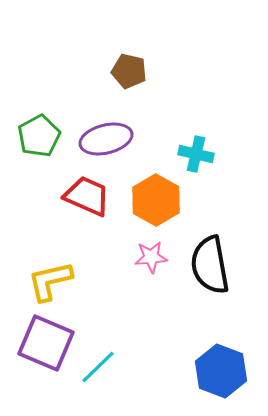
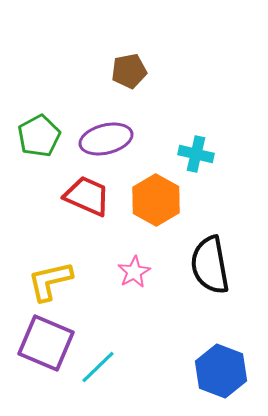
brown pentagon: rotated 24 degrees counterclockwise
pink star: moved 17 px left, 15 px down; rotated 24 degrees counterclockwise
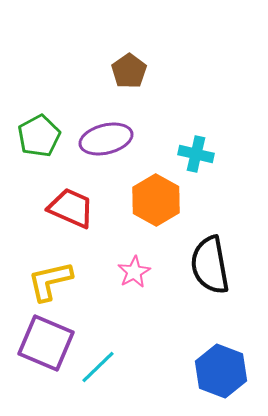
brown pentagon: rotated 24 degrees counterclockwise
red trapezoid: moved 16 px left, 12 px down
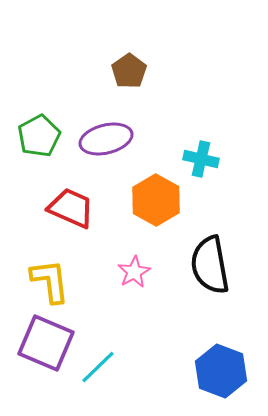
cyan cross: moved 5 px right, 5 px down
yellow L-shape: rotated 96 degrees clockwise
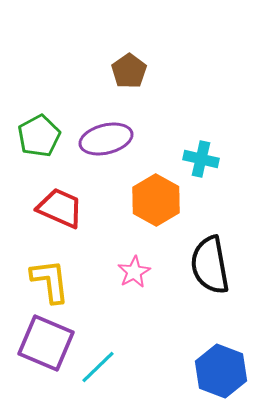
red trapezoid: moved 11 px left
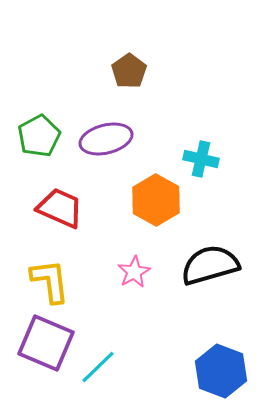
black semicircle: rotated 84 degrees clockwise
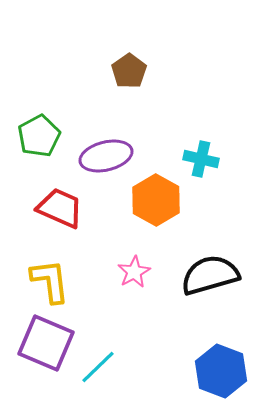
purple ellipse: moved 17 px down
black semicircle: moved 10 px down
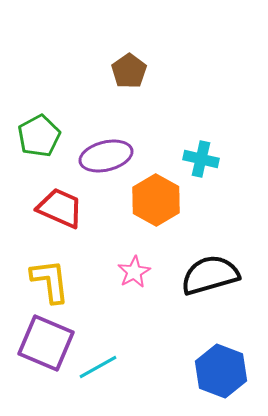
cyan line: rotated 15 degrees clockwise
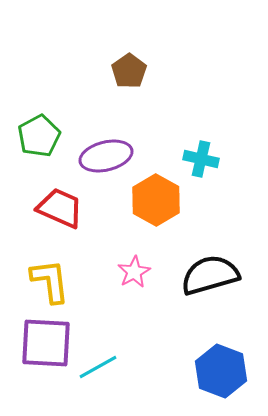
purple square: rotated 20 degrees counterclockwise
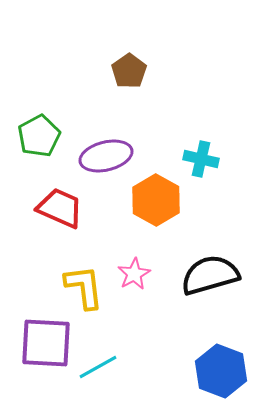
pink star: moved 2 px down
yellow L-shape: moved 34 px right, 6 px down
